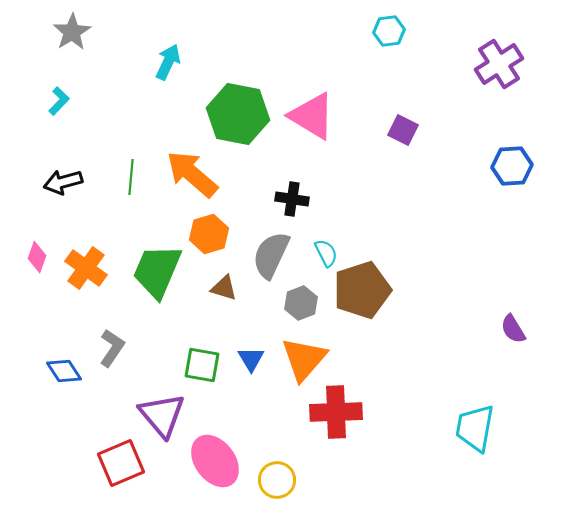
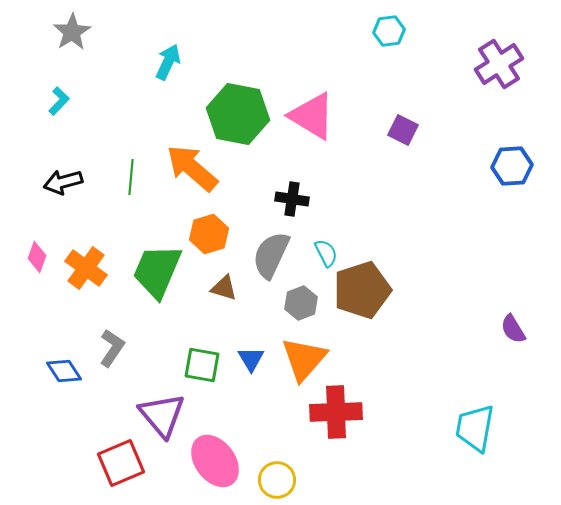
orange arrow: moved 6 px up
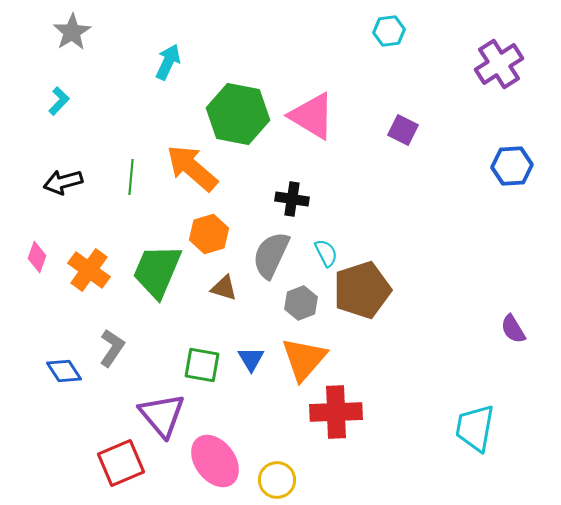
orange cross: moved 3 px right, 2 px down
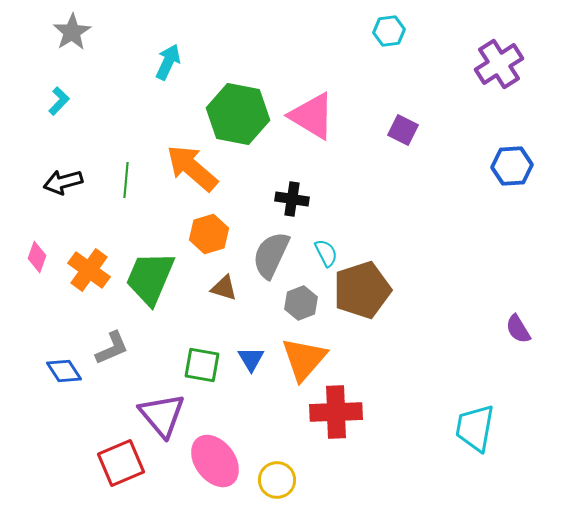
green line: moved 5 px left, 3 px down
green trapezoid: moved 7 px left, 7 px down
purple semicircle: moved 5 px right
gray L-shape: rotated 33 degrees clockwise
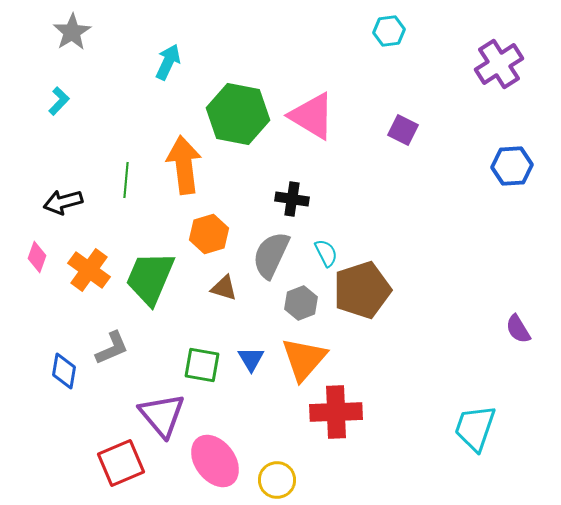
orange arrow: moved 8 px left, 3 px up; rotated 42 degrees clockwise
black arrow: moved 20 px down
blue diamond: rotated 42 degrees clockwise
cyan trapezoid: rotated 9 degrees clockwise
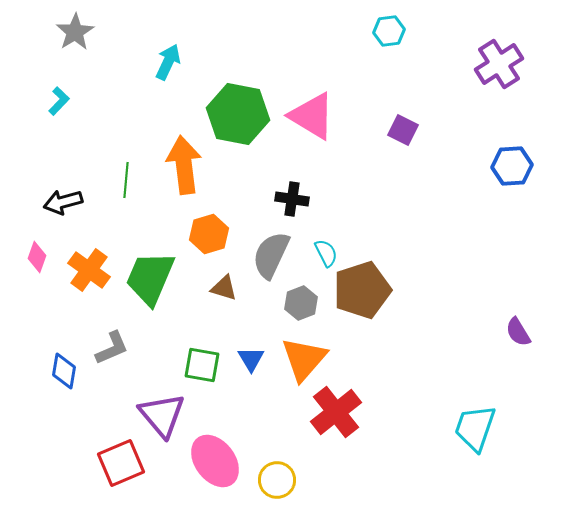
gray star: moved 3 px right
purple semicircle: moved 3 px down
red cross: rotated 36 degrees counterclockwise
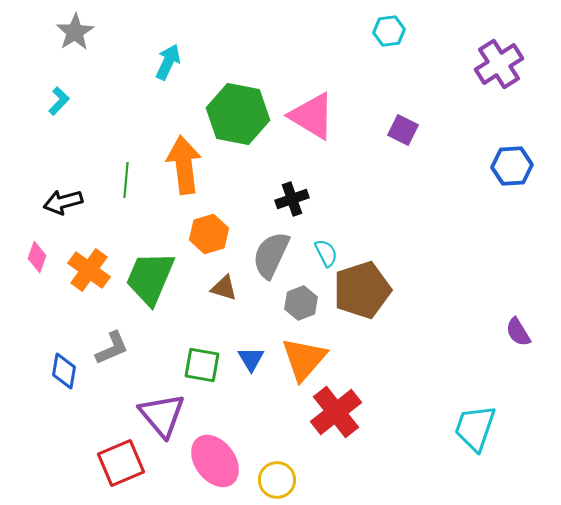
black cross: rotated 28 degrees counterclockwise
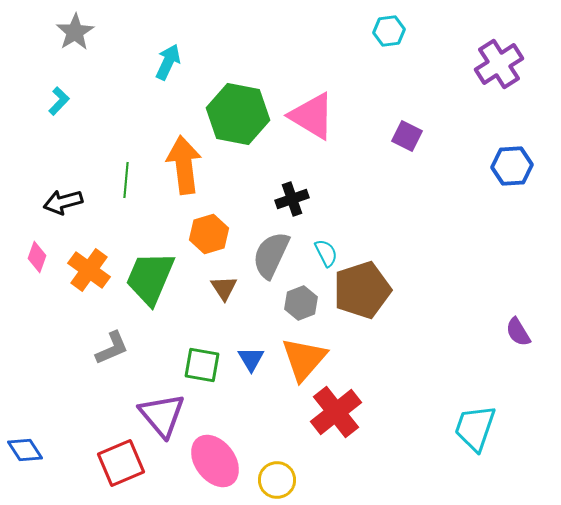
purple square: moved 4 px right, 6 px down
brown triangle: rotated 40 degrees clockwise
blue diamond: moved 39 px left, 79 px down; rotated 42 degrees counterclockwise
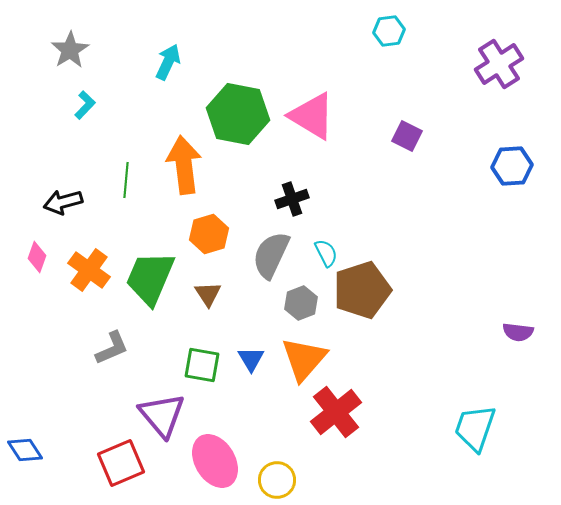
gray star: moved 5 px left, 18 px down
cyan L-shape: moved 26 px right, 4 px down
brown triangle: moved 16 px left, 6 px down
purple semicircle: rotated 52 degrees counterclockwise
pink ellipse: rotated 6 degrees clockwise
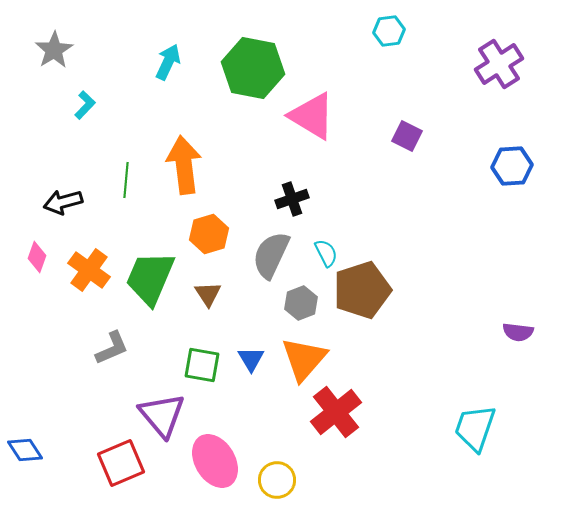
gray star: moved 16 px left
green hexagon: moved 15 px right, 46 px up
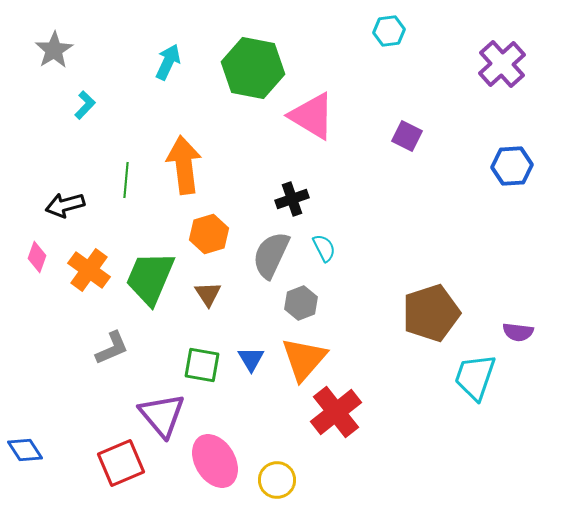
purple cross: moved 3 px right; rotated 9 degrees counterclockwise
black arrow: moved 2 px right, 3 px down
cyan semicircle: moved 2 px left, 5 px up
brown pentagon: moved 69 px right, 23 px down
cyan trapezoid: moved 51 px up
